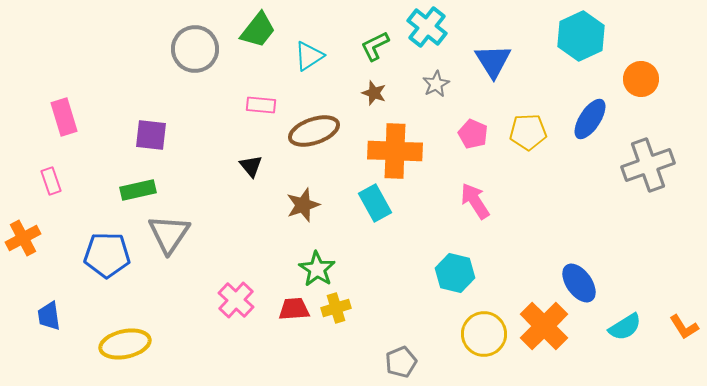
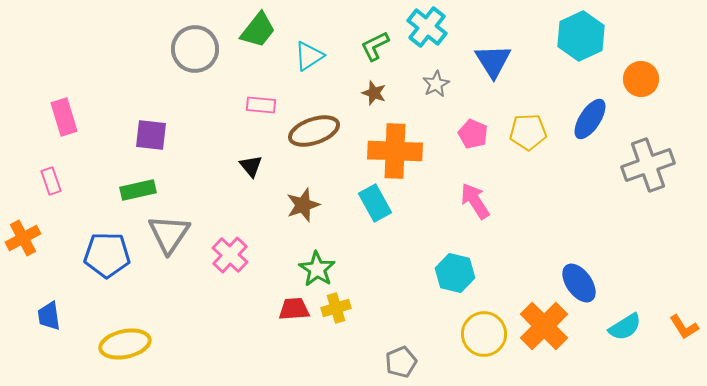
pink cross at (236, 300): moved 6 px left, 45 px up
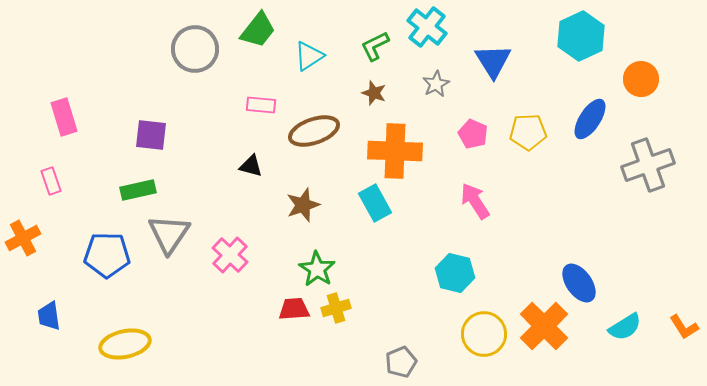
black triangle at (251, 166): rotated 35 degrees counterclockwise
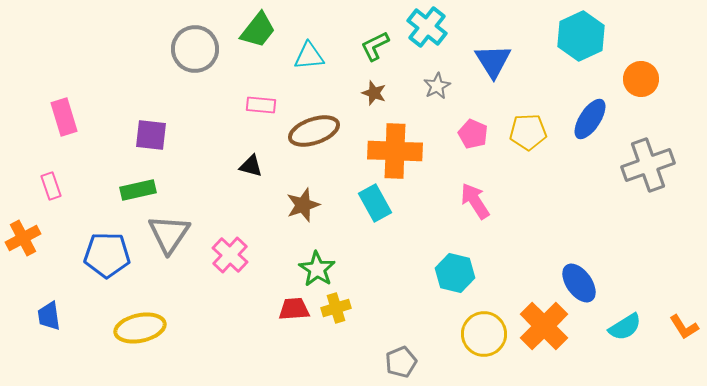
cyan triangle at (309, 56): rotated 28 degrees clockwise
gray star at (436, 84): moved 1 px right, 2 px down
pink rectangle at (51, 181): moved 5 px down
yellow ellipse at (125, 344): moved 15 px right, 16 px up
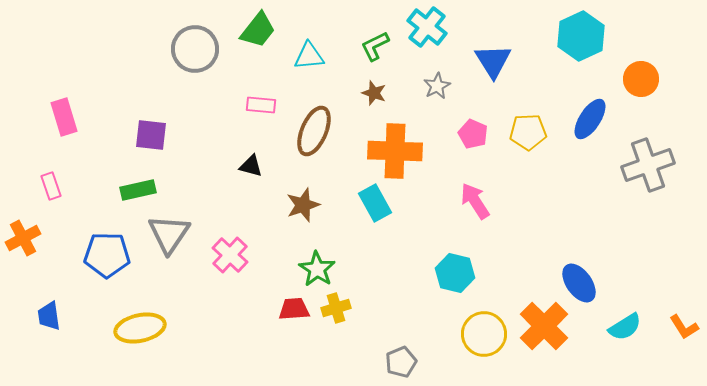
brown ellipse at (314, 131): rotated 48 degrees counterclockwise
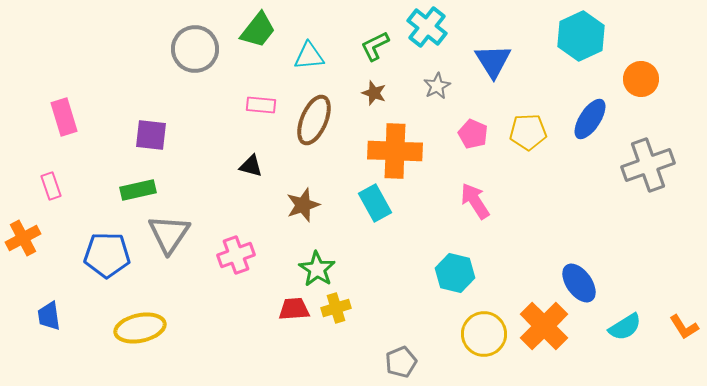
brown ellipse at (314, 131): moved 11 px up
pink cross at (230, 255): moved 6 px right; rotated 27 degrees clockwise
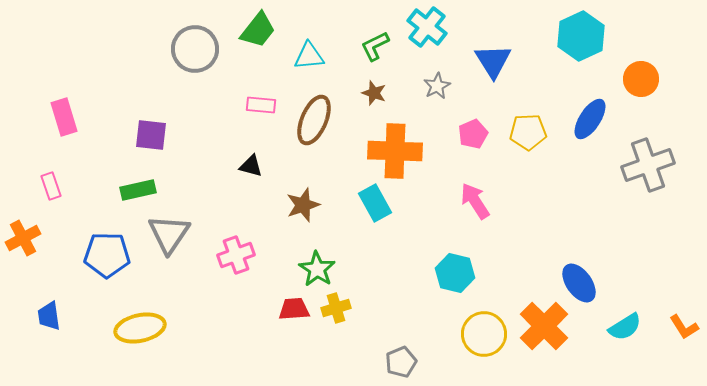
pink pentagon at (473, 134): rotated 24 degrees clockwise
